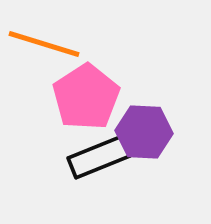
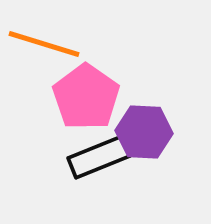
pink pentagon: rotated 4 degrees counterclockwise
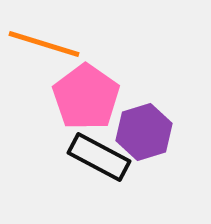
purple hexagon: rotated 20 degrees counterclockwise
black rectangle: rotated 50 degrees clockwise
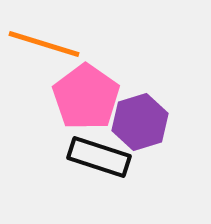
purple hexagon: moved 4 px left, 10 px up
black rectangle: rotated 10 degrees counterclockwise
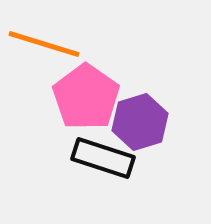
black rectangle: moved 4 px right, 1 px down
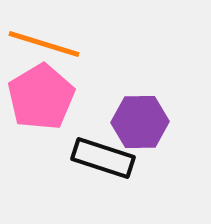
pink pentagon: moved 45 px left; rotated 6 degrees clockwise
purple hexagon: rotated 16 degrees clockwise
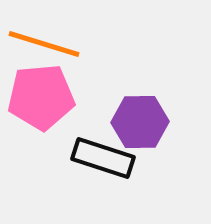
pink pentagon: rotated 26 degrees clockwise
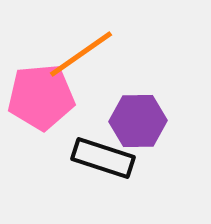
orange line: moved 37 px right, 10 px down; rotated 52 degrees counterclockwise
purple hexagon: moved 2 px left, 1 px up
